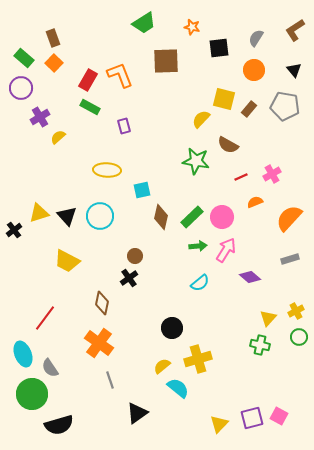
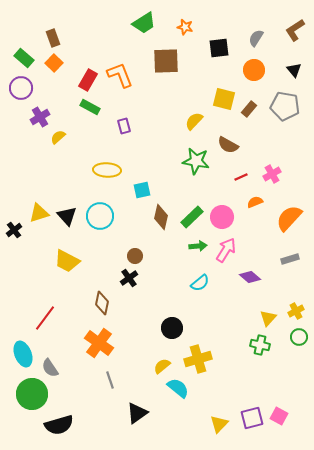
orange star at (192, 27): moved 7 px left
yellow semicircle at (201, 119): moved 7 px left, 2 px down
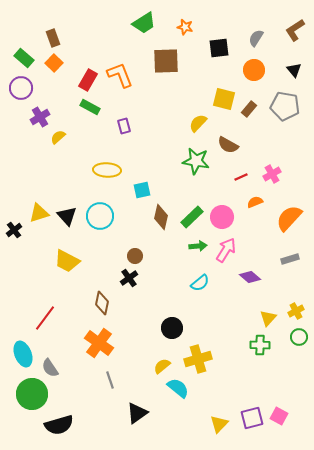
yellow semicircle at (194, 121): moved 4 px right, 2 px down
green cross at (260, 345): rotated 12 degrees counterclockwise
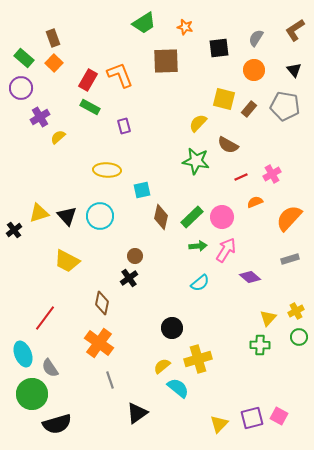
black semicircle at (59, 425): moved 2 px left, 1 px up
